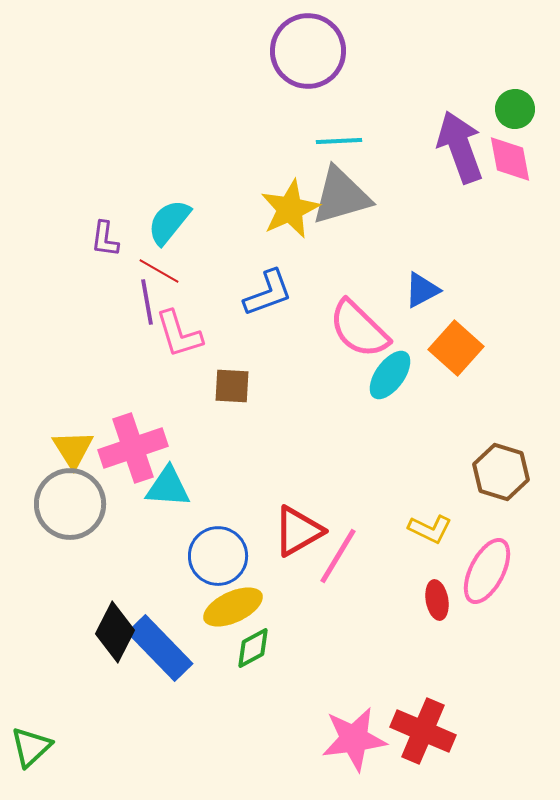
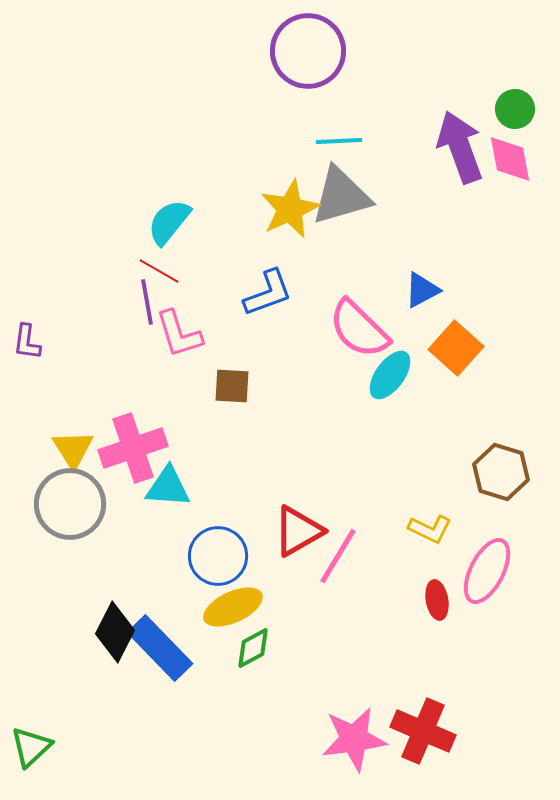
purple L-shape: moved 78 px left, 103 px down
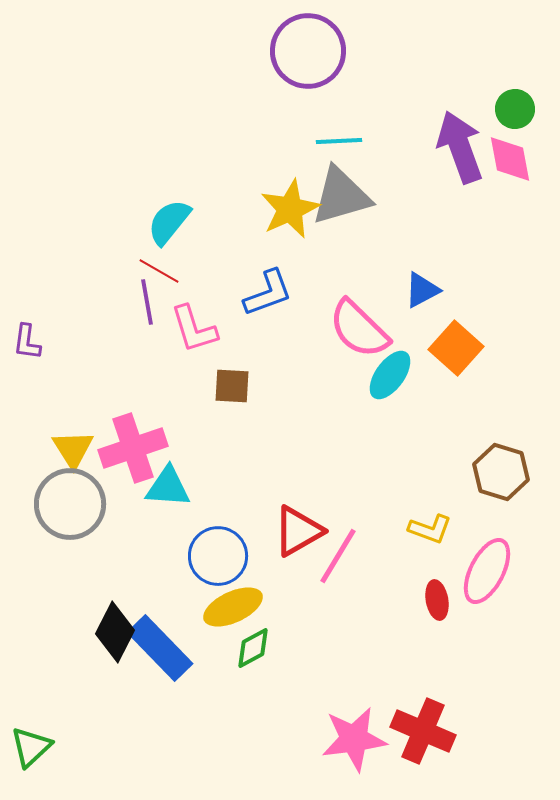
pink L-shape: moved 15 px right, 5 px up
yellow L-shape: rotated 6 degrees counterclockwise
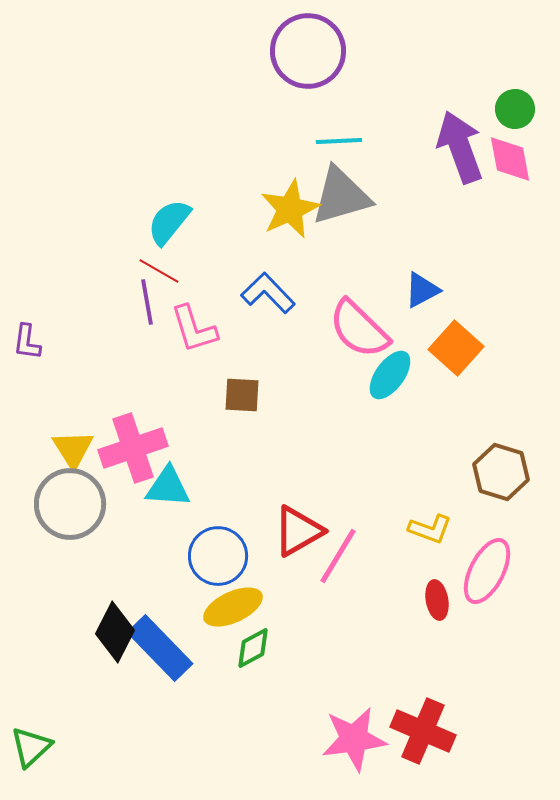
blue L-shape: rotated 114 degrees counterclockwise
brown square: moved 10 px right, 9 px down
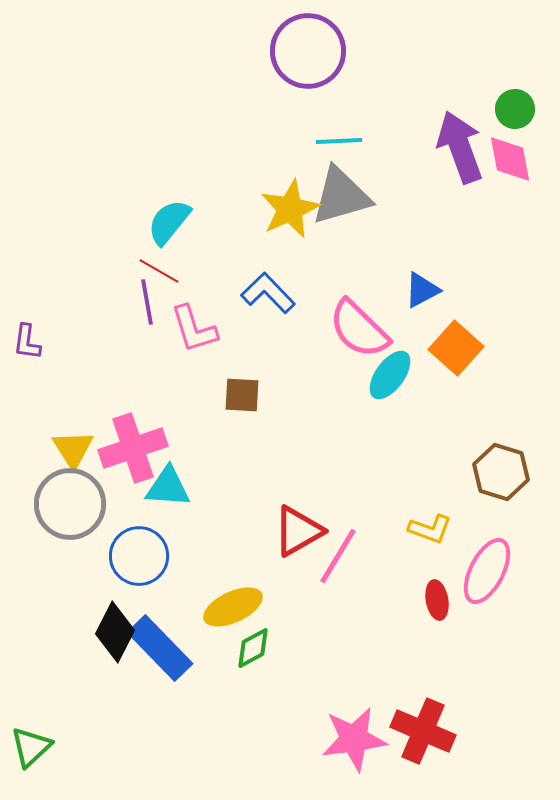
blue circle: moved 79 px left
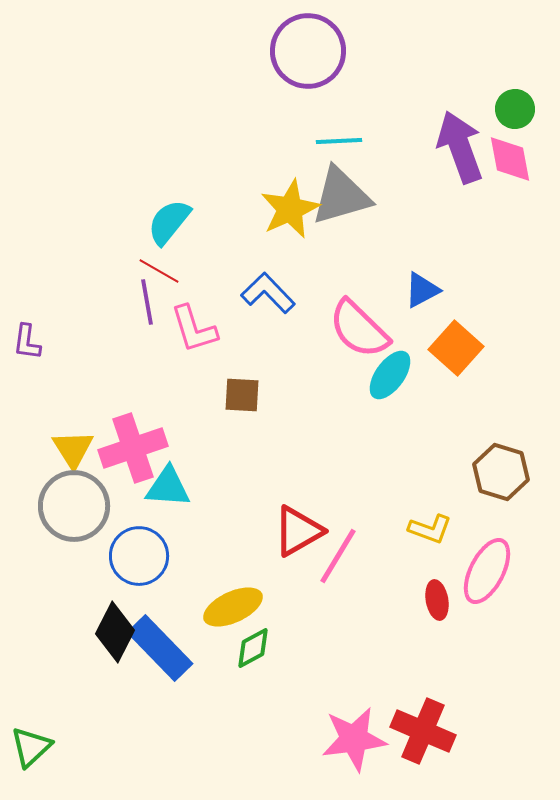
gray circle: moved 4 px right, 2 px down
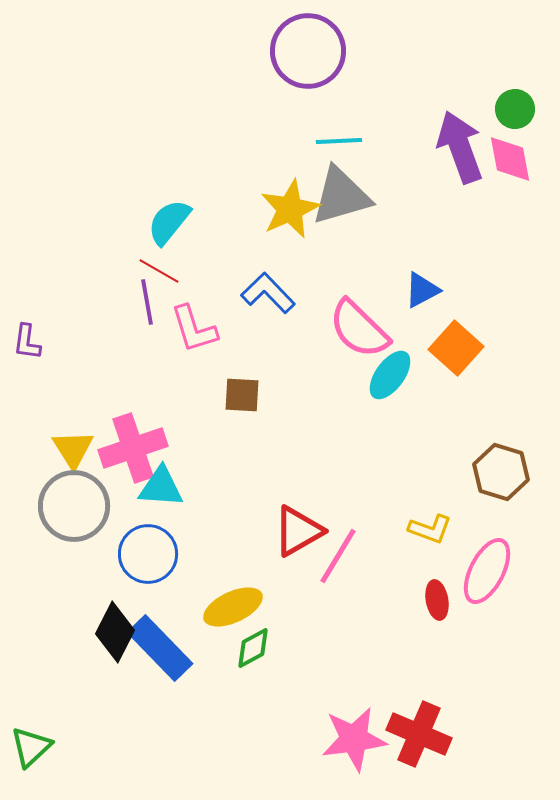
cyan triangle: moved 7 px left
blue circle: moved 9 px right, 2 px up
red cross: moved 4 px left, 3 px down
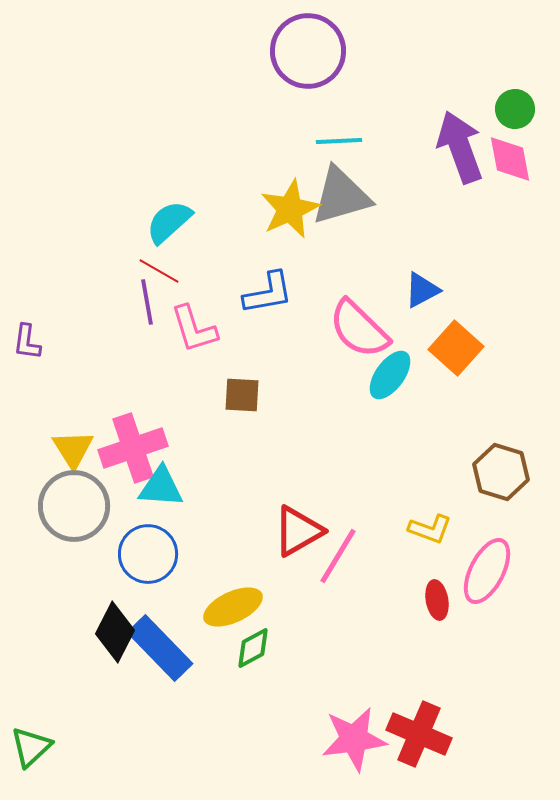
cyan semicircle: rotated 9 degrees clockwise
blue L-shape: rotated 124 degrees clockwise
